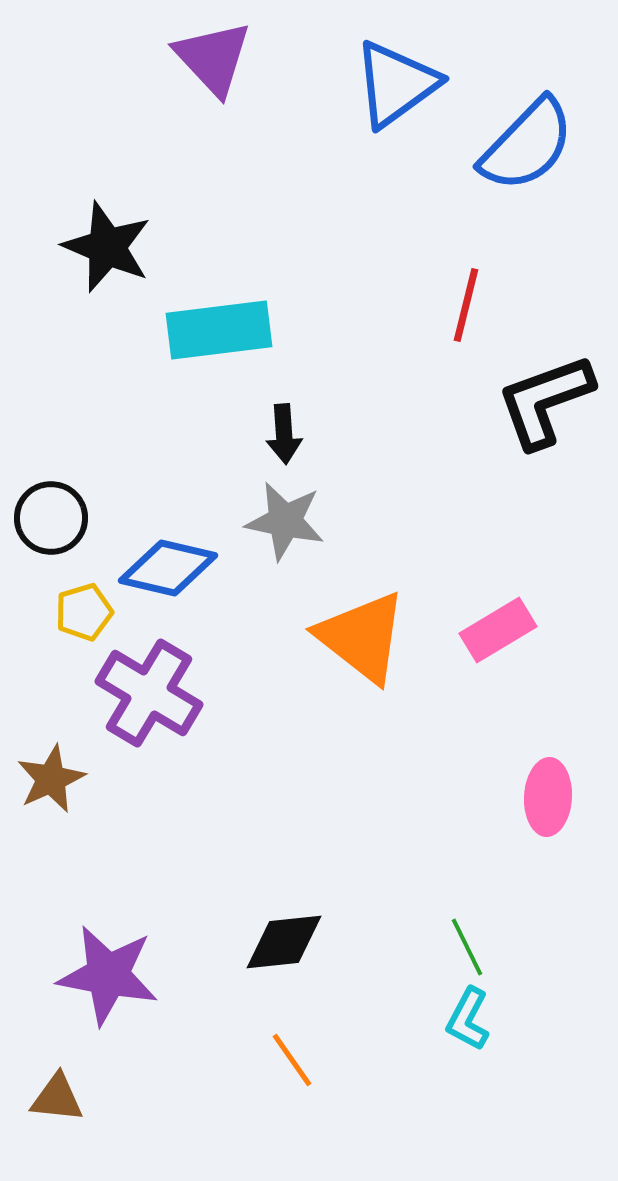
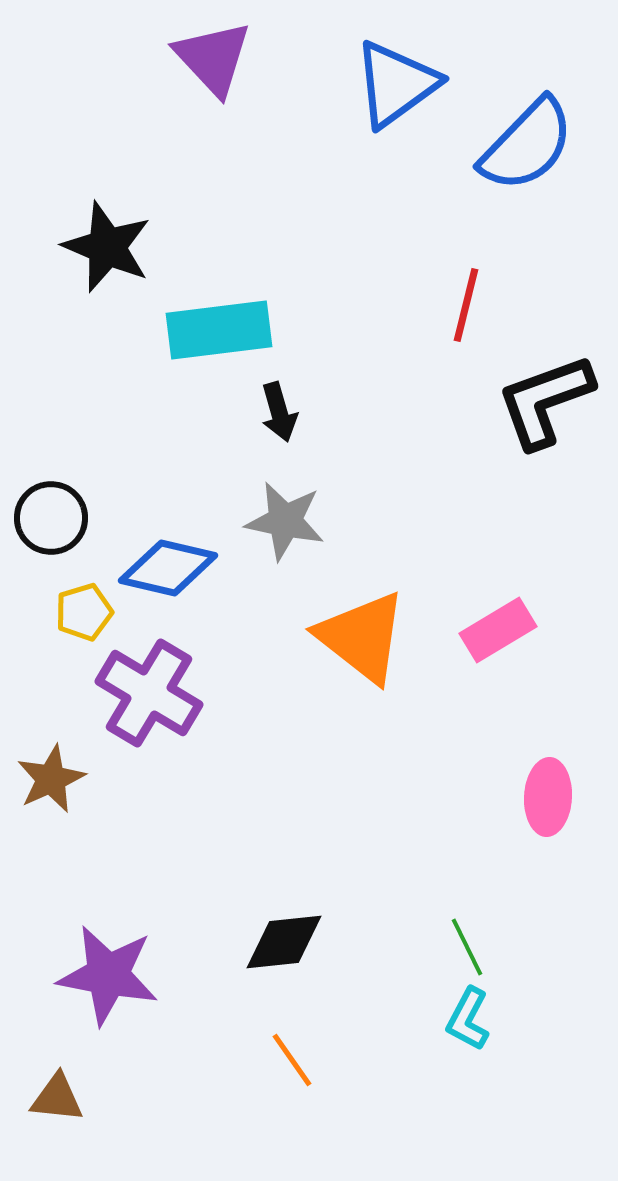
black arrow: moved 5 px left, 22 px up; rotated 12 degrees counterclockwise
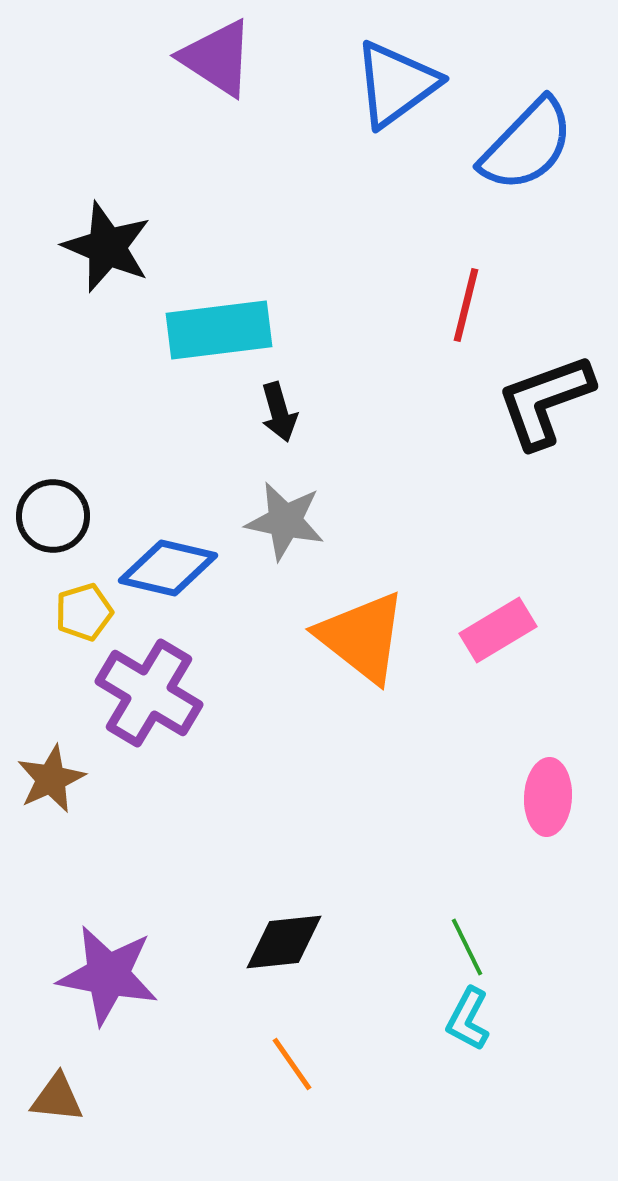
purple triangle: moved 4 px right; rotated 14 degrees counterclockwise
black circle: moved 2 px right, 2 px up
orange line: moved 4 px down
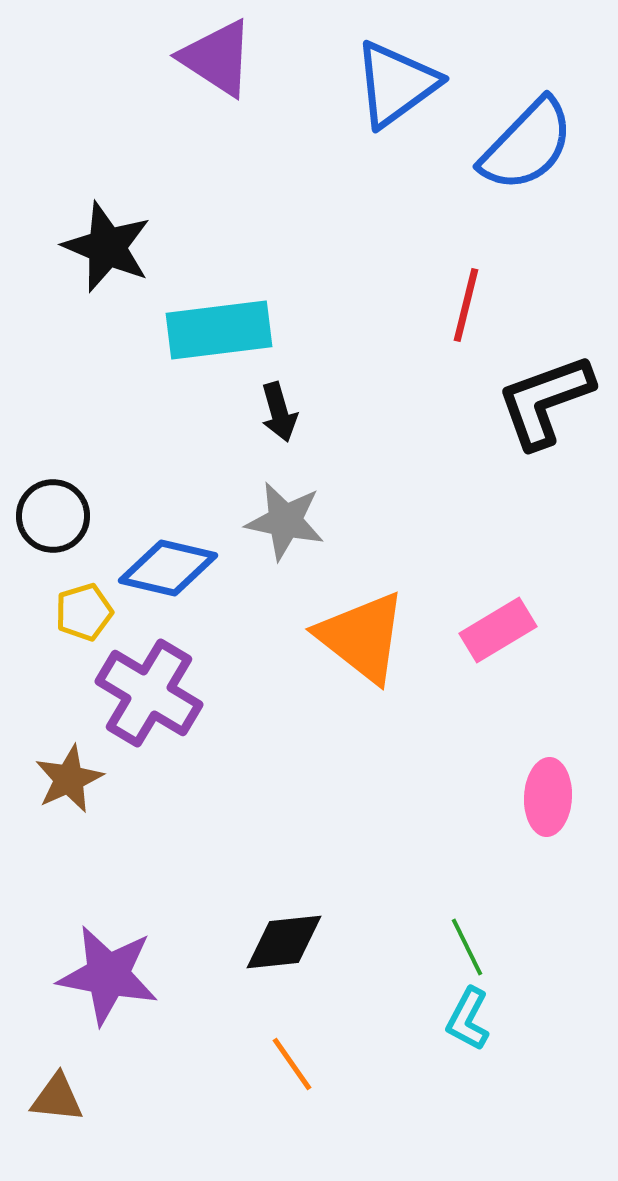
brown star: moved 18 px right
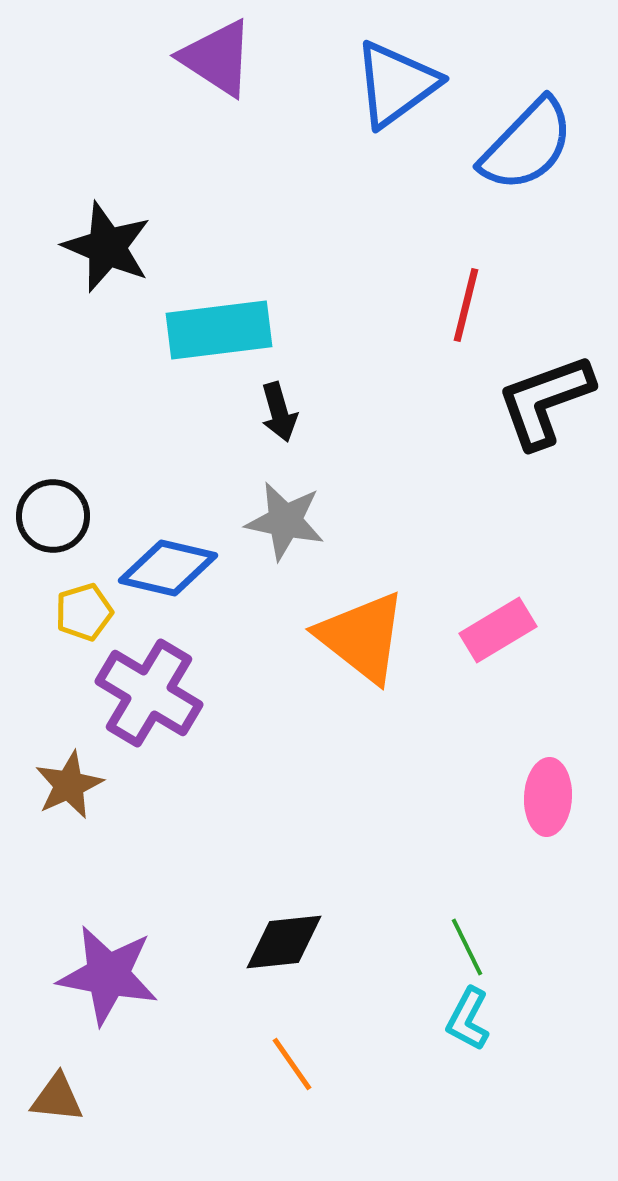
brown star: moved 6 px down
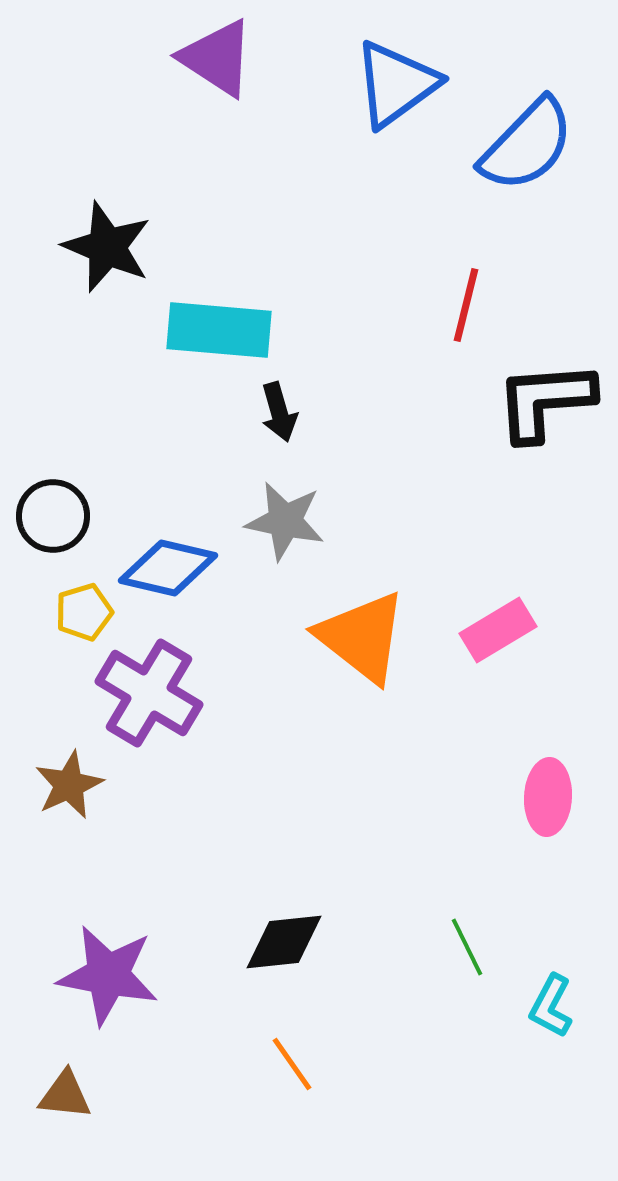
cyan rectangle: rotated 12 degrees clockwise
black L-shape: rotated 16 degrees clockwise
cyan L-shape: moved 83 px right, 13 px up
brown triangle: moved 8 px right, 3 px up
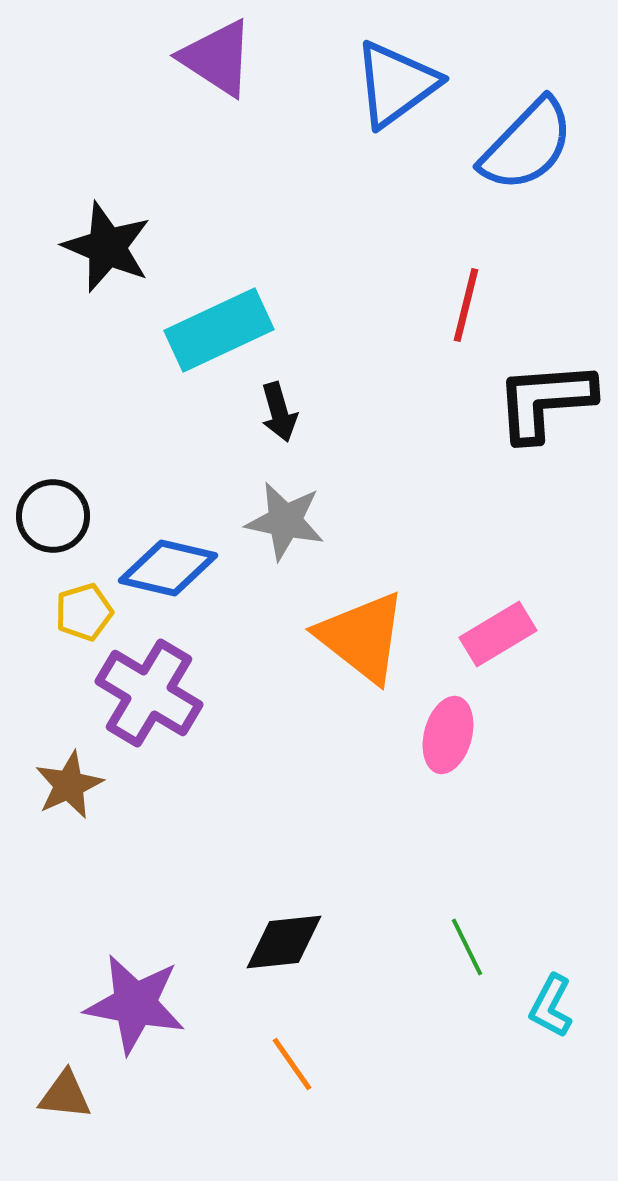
cyan rectangle: rotated 30 degrees counterclockwise
pink rectangle: moved 4 px down
pink ellipse: moved 100 px left, 62 px up; rotated 12 degrees clockwise
purple star: moved 27 px right, 29 px down
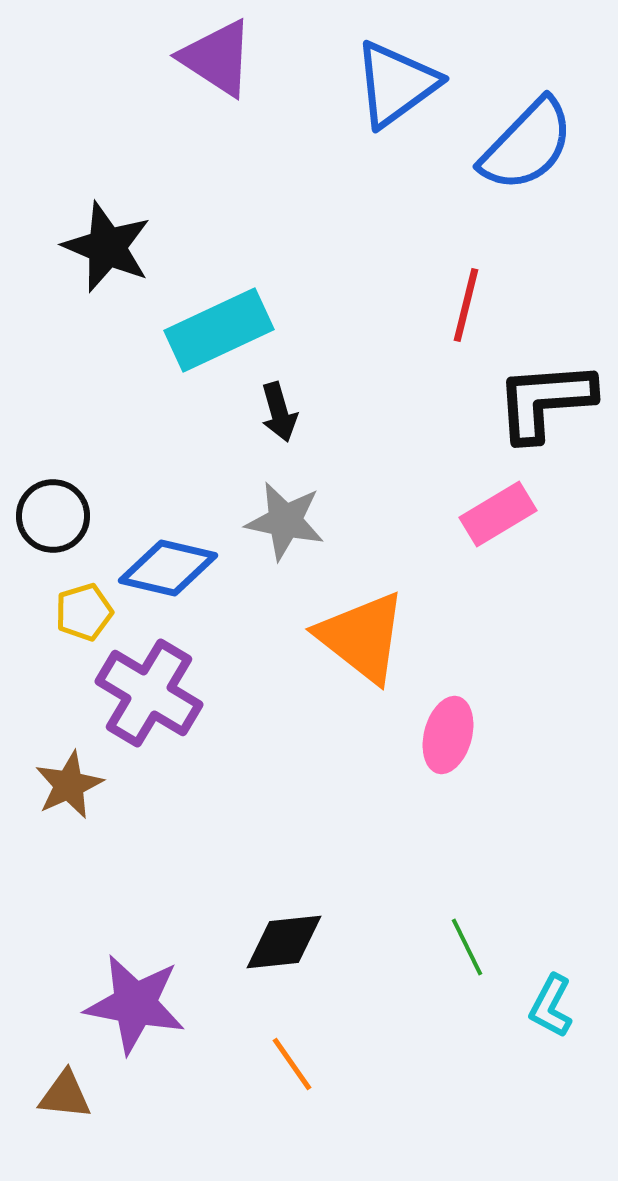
pink rectangle: moved 120 px up
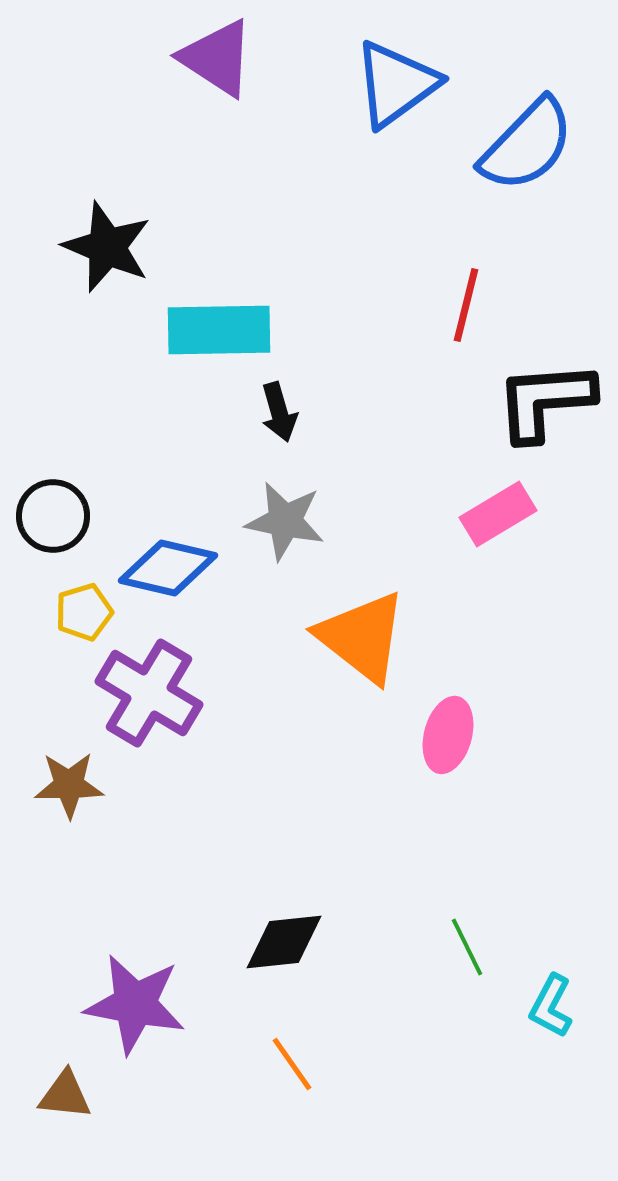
cyan rectangle: rotated 24 degrees clockwise
brown star: rotated 24 degrees clockwise
